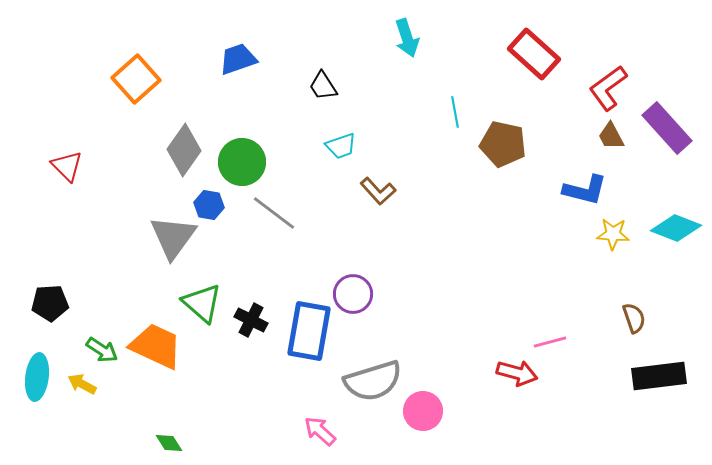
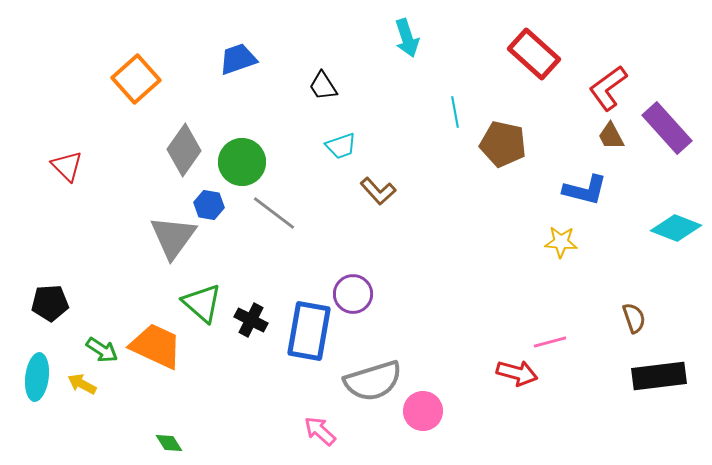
yellow star: moved 52 px left, 8 px down
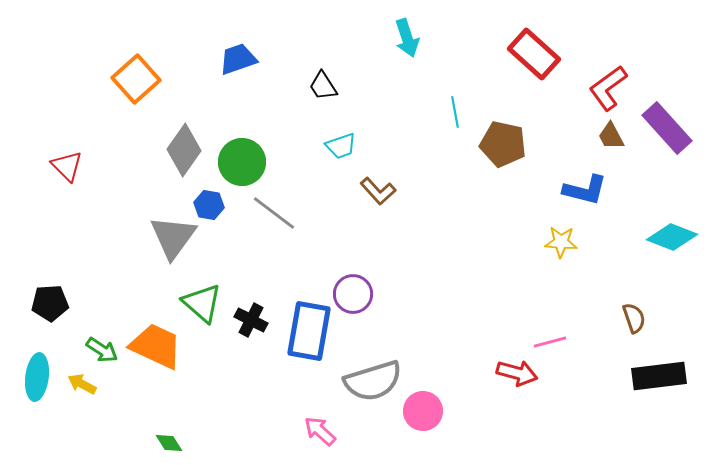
cyan diamond: moved 4 px left, 9 px down
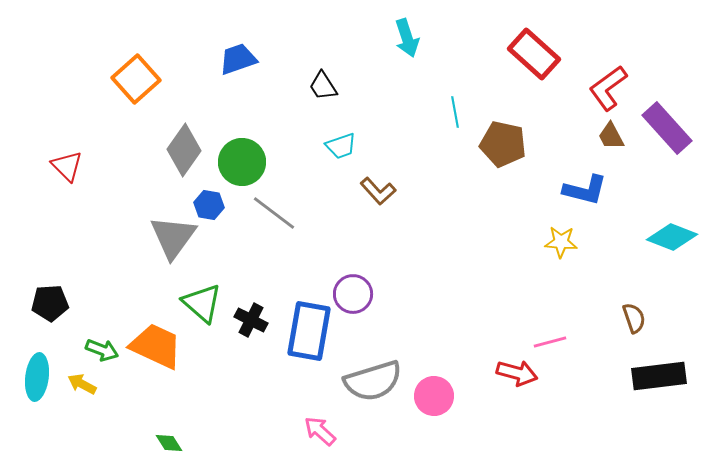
green arrow: rotated 12 degrees counterclockwise
pink circle: moved 11 px right, 15 px up
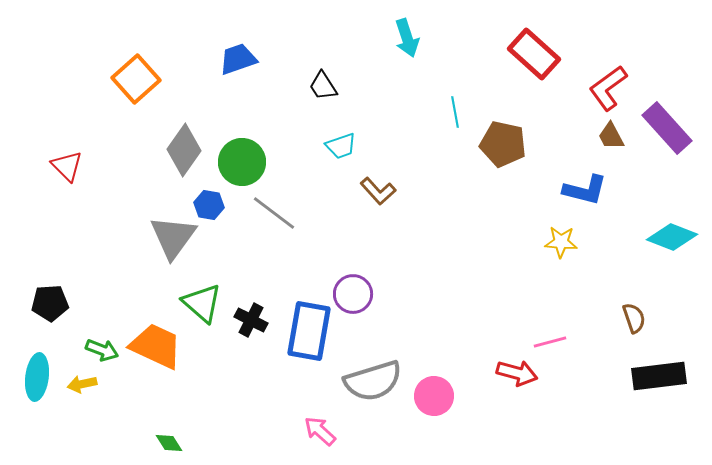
yellow arrow: rotated 40 degrees counterclockwise
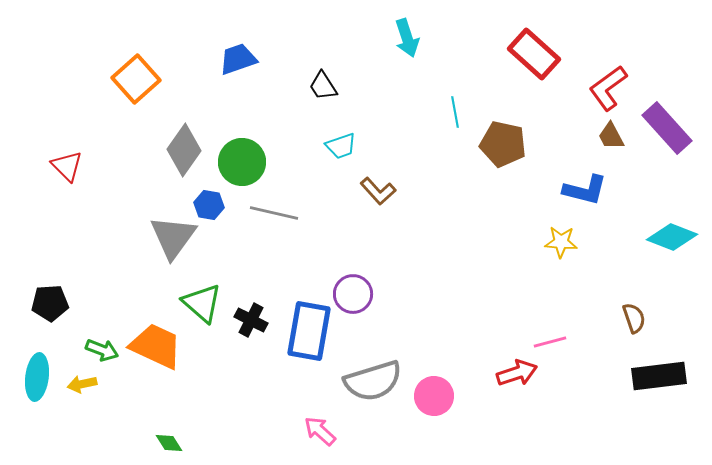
gray line: rotated 24 degrees counterclockwise
red arrow: rotated 33 degrees counterclockwise
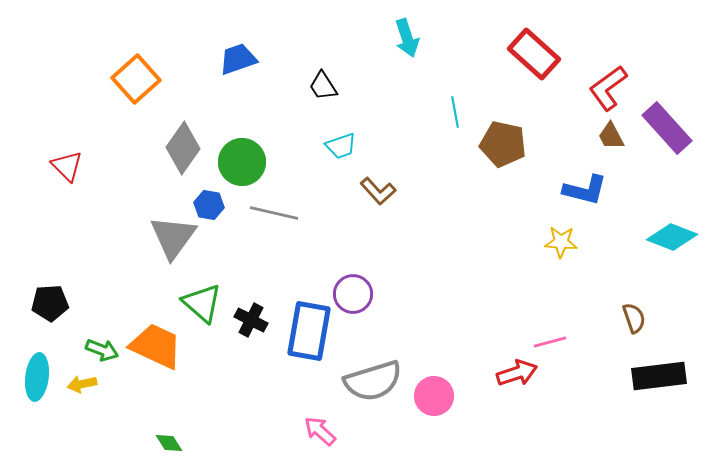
gray diamond: moved 1 px left, 2 px up
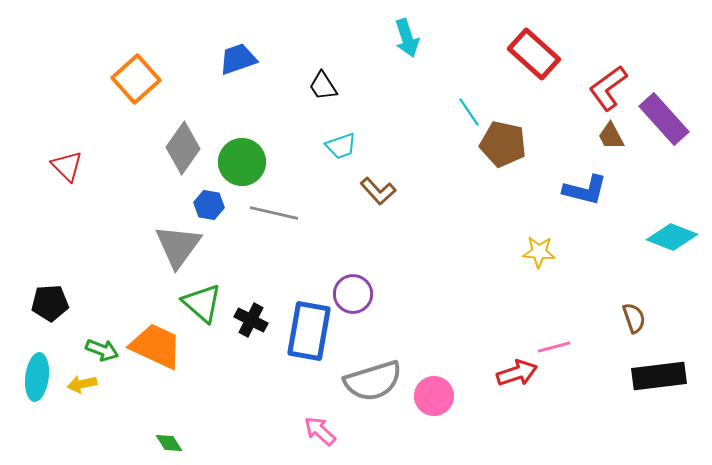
cyan line: moved 14 px right; rotated 24 degrees counterclockwise
purple rectangle: moved 3 px left, 9 px up
gray triangle: moved 5 px right, 9 px down
yellow star: moved 22 px left, 10 px down
pink line: moved 4 px right, 5 px down
